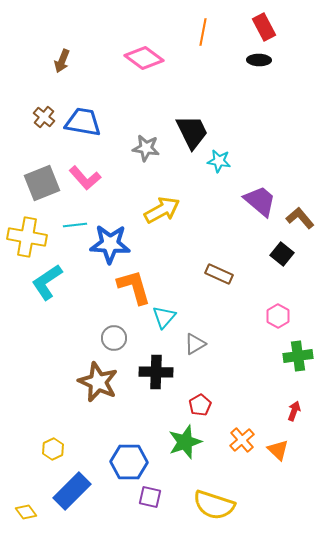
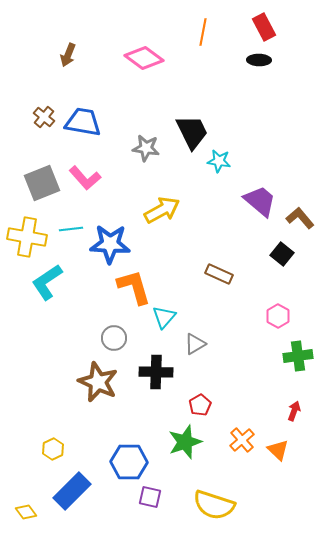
brown arrow: moved 6 px right, 6 px up
cyan line: moved 4 px left, 4 px down
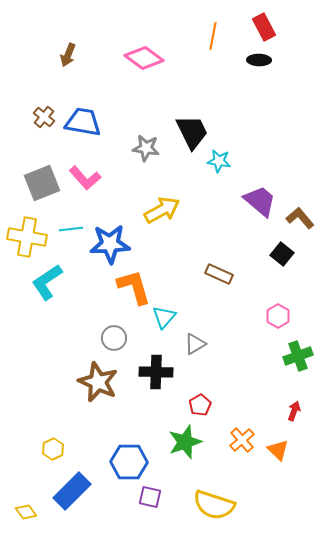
orange line: moved 10 px right, 4 px down
blue star: rotated 6 degrees counterclockwise
green cross: rotated 12 degrees counterclockwise
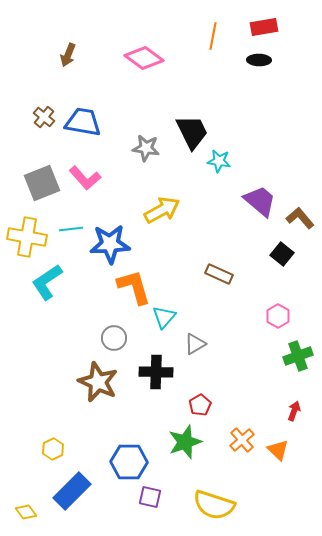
red rectangle: rotated 72 degrees counterclockwise
